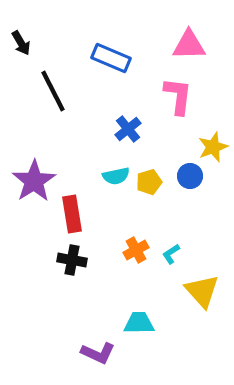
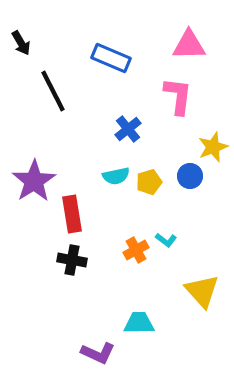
cyan L-shape: moved 5 px left, 14 px up; rotated 110 degrees counterclockwise
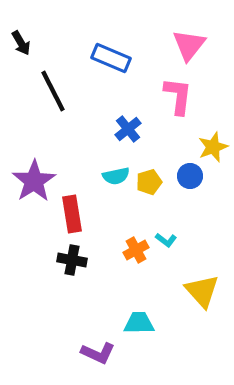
pink triangle: rotated 51 degrees counterclockwise
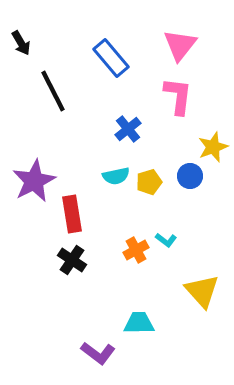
pink triangle: moved 9 px left
blue rectangle: rotated 27 degrees clockwise
purple star: rotated 6 degrees clockwise
black cross: rotated 24 degrees clockwise
purple L-shape: rotated 12 degrees clockwise
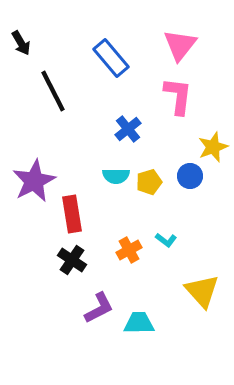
cyan semicircle: rotated 12 degrees clockwise
orange cross: moved 7 px left
purple L-shape: moved 1 px right, 45 px up; rotated 64 degrees counterclockwise
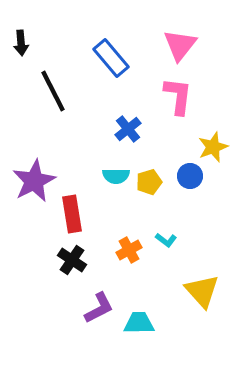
black arrow: rotated 25 degrees clockwise
